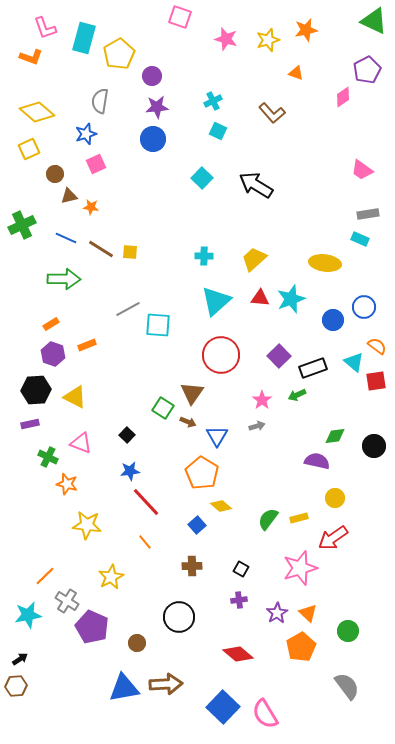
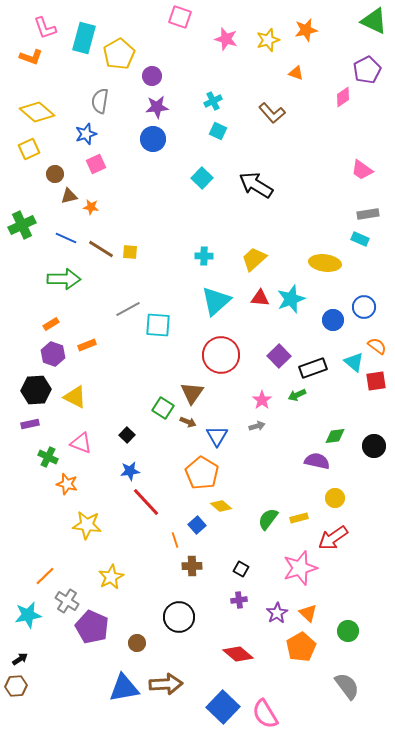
orange line at (145, 542): moved 30 px right, 2 px up; rotated 21 degrees clockwise
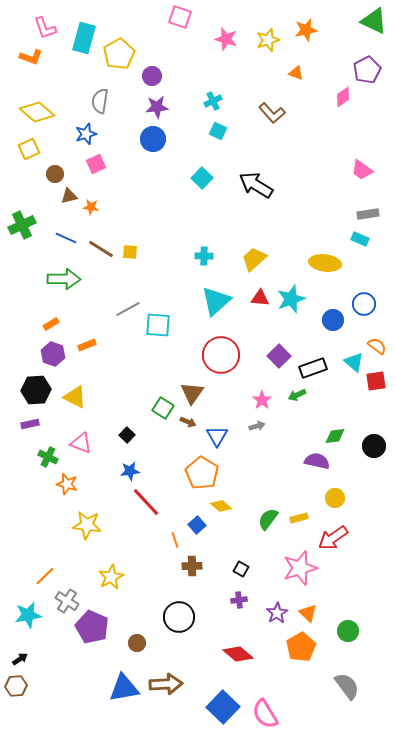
blue circle at (364, 307): moved 3 px up
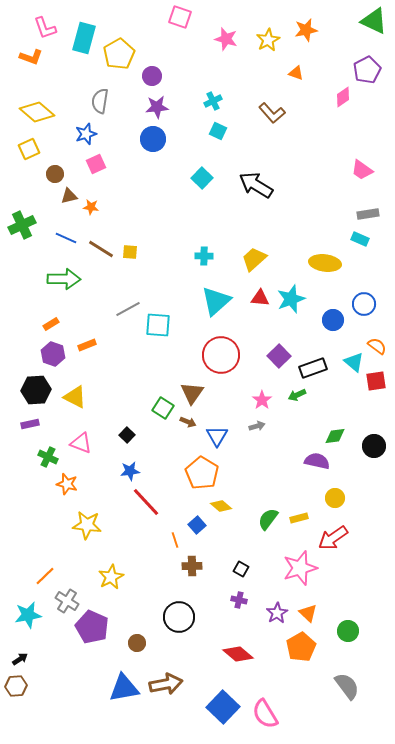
yellow star at (268, 40): rotated 10 degrees counterclockwise
purple cross at (239, 600): rotated 21 degrees clockwise
brown arrow at (166, 684): rotated 8 degrees counterclockwise
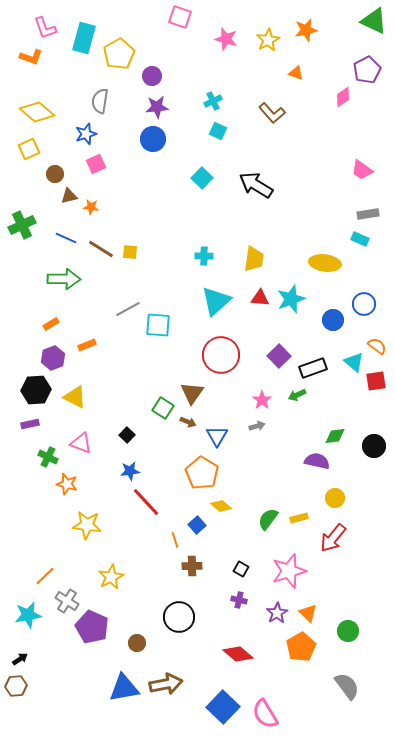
yellow trapezoid at (254, 259): rotated 140 degrees clockwise
purple hexagon at (53, 354): moved 4 px down; rotated 20 degrees clockwise
red arrow at (333, 538): rotated 16 degrees counterclockwise
pink star at (300, 568): moved 11 px left, 3 px down
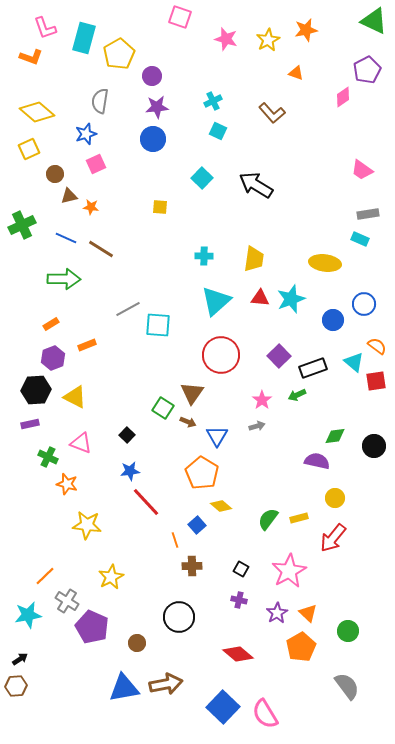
yellow square at (130, 252): moved 30 px right, 45 px up
pink star at (289, 571): rotated 12 degrees counterclockwise
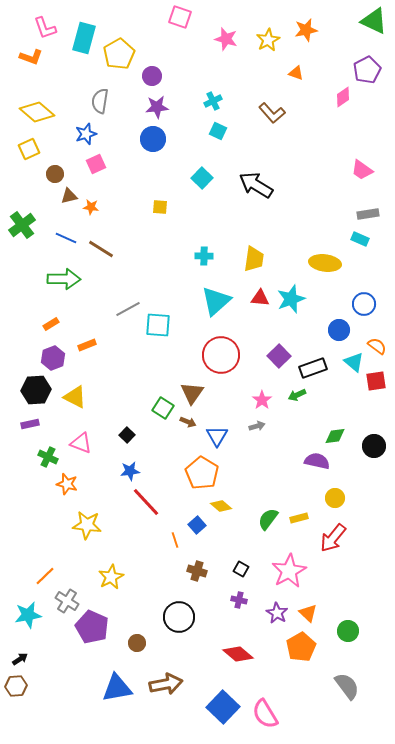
green cross at (22, 225): rotated 12 degrees counterclockwise
blue circle at (333, 320): moved 6 px right, 10 px down
brown cross at (192, 566): moved 5 px right, 5 px down; rotated 18 degrees clockwise
purple star at (277, 613): rotated 10 degrees counterclockwise
blue triangle at (124, 688): moved 7 px left
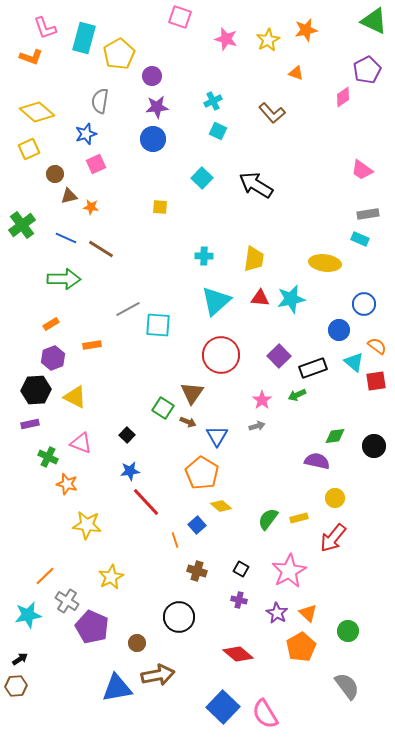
cyan star at (291, 299): rotated 8 degrees clockwise
orange rectangle at (87, 345): moved 5 px right; rotated 12 degrees clockwise
brown arrow at (166, 684): moved 8 px left, 9 px up
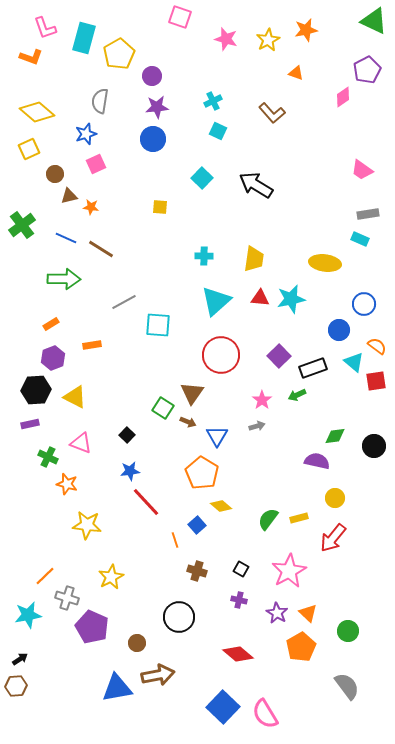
gray line at (128, 309): moved 4 px left, 7 px up
gray cross at (67, 601): moved 3 px up; rotated 15 degrees counterclockwise
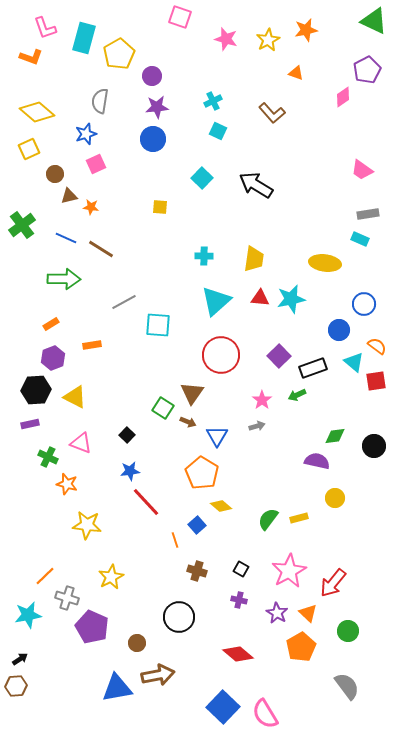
red arrow at (333, 538): moved 45 px down
